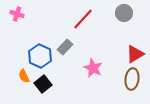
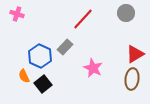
gray circle: moved 2 px right
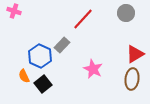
pink cross: moved 3 px left, 3 px up
gray rectangle: moved 3 px left, 2 px up
pink star: moved 1 px down
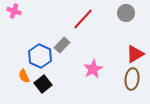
pink star: rotated 18 degrees clockwise
